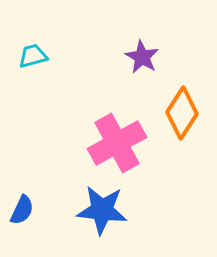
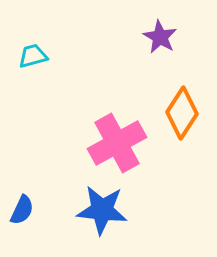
purple star: moved 18 px right, 20 px up
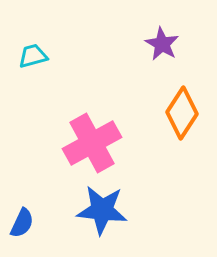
purple star: moved 2 px right, 7 px down
pink cross: moved 25 px left
blue semicircle: moved 13 px down
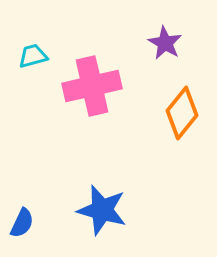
purple star: moved 3 px right, 1 px up
orange diamond: rotated 6 degrees clockwise
pink cross: moved 57 px up; rotated 16 degrees clockwise
blue star: rotated 9 degrees clockwise
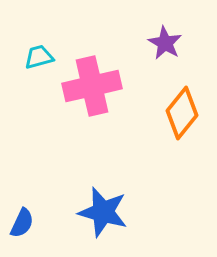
cyan trapezoid: moved 6 px right, 1 px down
blue star: moved 1 px right, 2 px down
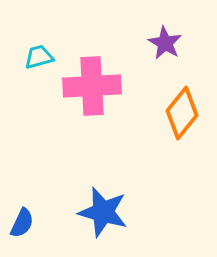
pink cross: rotated 10 degrees clockwise
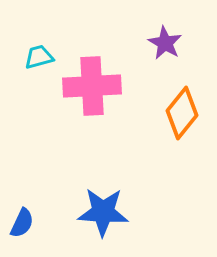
blue star: rotated 12 degrees counterclockwise
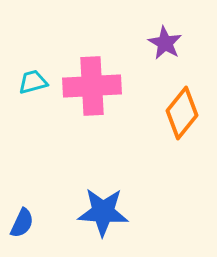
cyan trapezoid: moved 6 px left, 25 px down
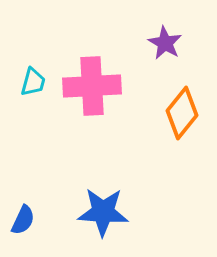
cyan trapezoid: rotated 120 degrees clockwise
blue semicircle: moved 1 px right, 3 px up
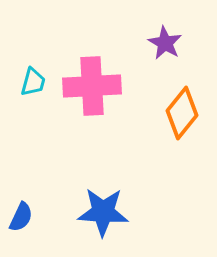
blue semicircle: moved 2 px left, 3 px up
